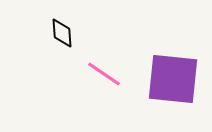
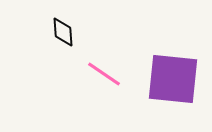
black diamond: moved 1 px right, 1 px up
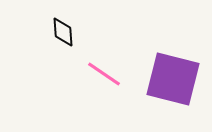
purple square: rotated 8 degrees clockwise
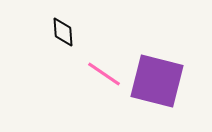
purple square: moved 16 px left, 2 px down
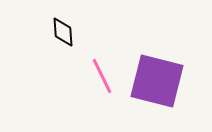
pink line: moved 2 px left, 2 px down; rotated 30 degrees clockwise
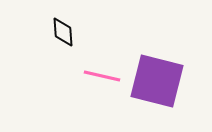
pink line: rotated 51 degrees counterclockwise
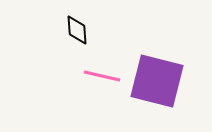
black diamond: moved 14 px right, 2 px up
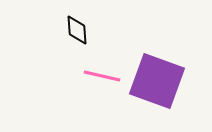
purple square: rotated 6 degrees clockwise
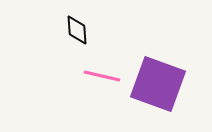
purple square: moved 1 px right, 3 px down
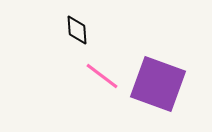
pink line: rotated 24 degrees clockwise
